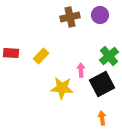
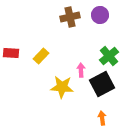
yellow star: moved 1 px up
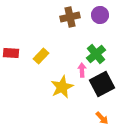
green cross: moved 13 px left, 2 px up
pink arrow: moved 1 px right
yellow star: rotated 30 degrees counterclockwise
orange arrow: rotated 144 degrees clockwise
